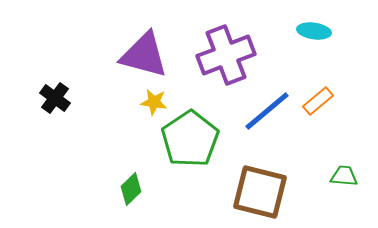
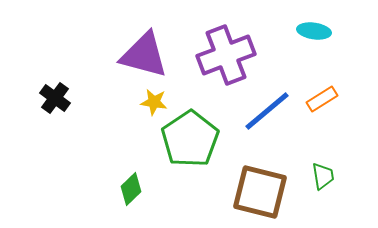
orange rectangle: moved 4 px right, 2 px up; rotated 8 degrees clockwise
green trapezoid: moved 21 px left; rotated 76 degrees clockwise
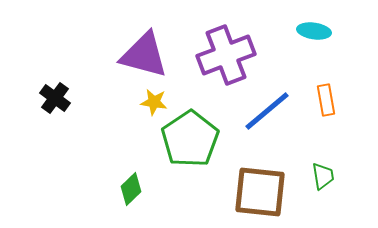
orange rectangle: moved 4 px right, 1 px down; rotated 68 degrees counterclockwise
brown square: rotated 8 degrees counterclockwise
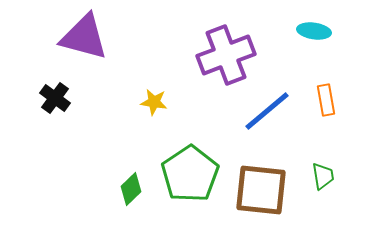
purple triangle: moved 60 px left, 18 px up
green pentagon: moved 35 px down
brown square: moved 1 px right, 2 px up
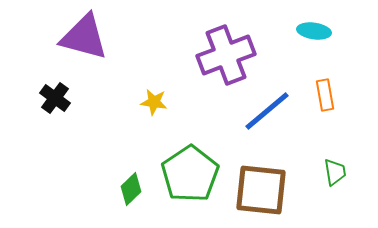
orange rectangle: moved 1 px left, 5 px up
green trapezoid: moved 12 px right, 4 px up
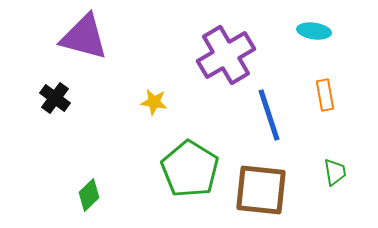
purple cross: rotated 10 degrees counterclockwise
blue line: moved 2 px right, 4 px down; rotated 68 degrees counterclockwise
green pentagon: moved 5 px up; rotated 6 degrees counterclockwise
green diamond: moved 42 px left, 6 px down
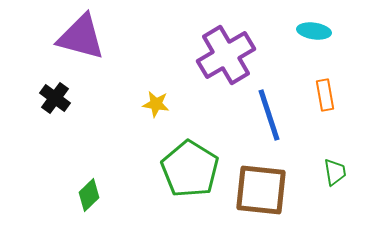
purple triangle: moved 3 px left
yellow star: moved 2 px right, 2 px down
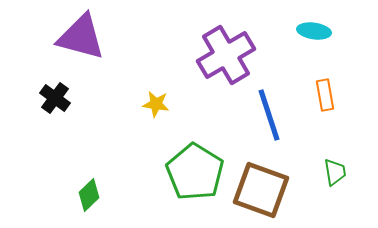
green pentagon: moved 5 px right, 3 px down
brown square: rotated 14 degrees clockwise
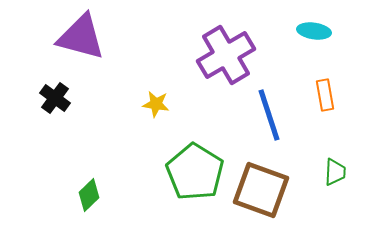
green trapezoid: rotated 12 degrees clockwise
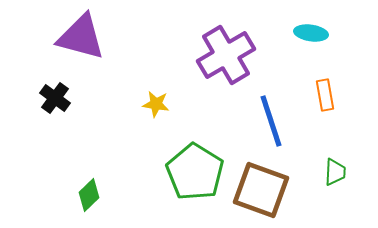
cyan ellipse: moved 3 px left, 2 px down
blue line: moved 2 px right, 6 px down
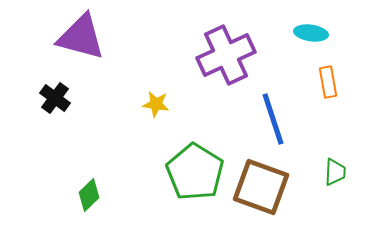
purple cross: rotated 6 degrees clockwise
orange rectangle: moved 3 px right, 13 px up
blue line: moved 2 px right, 2 px up
brown square: moved 3 px up
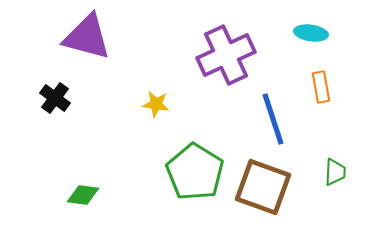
purple triangle: moved 6 px right
orange rectangle: moved 7 px left, 5 px down
brown square: moved 2 px right
green diamond: moved 6 px left; rotated 52 degrees clockwise
